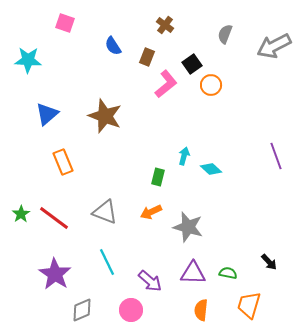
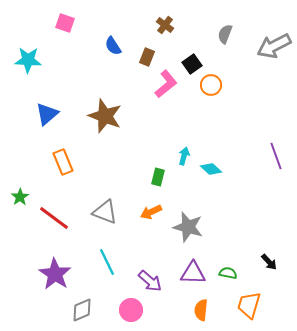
green star: moved 1 px left, 17 px up
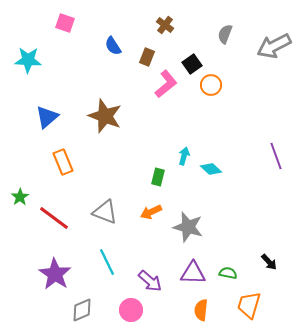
blue triangle: moved 3 px down
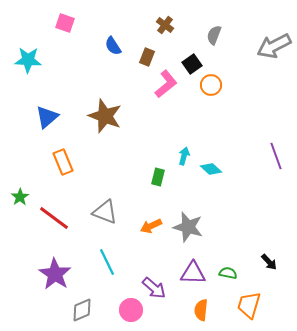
gray semicircle: moved 11 px left, 1 px down
orange arrow: moved 14 px down
purple arrow: moved 4 px right, 7 px down
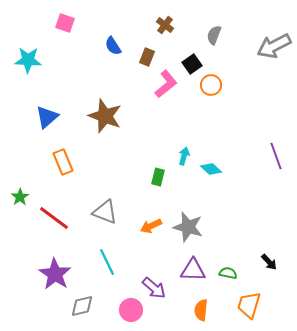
purple triangle: moved 3 px up
gray diamond: moved 4 px up; rotated 10 degrees clockwise
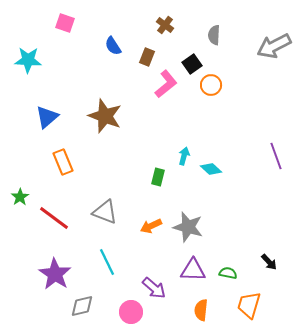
gray semicircle: rotated 18 degrees counterclockwise
pink circle: moved 2 px down
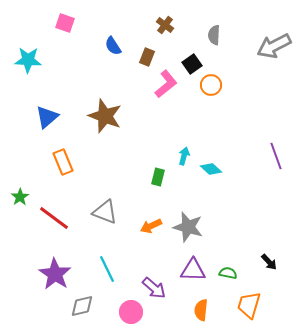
cyan line: moved 7 px down
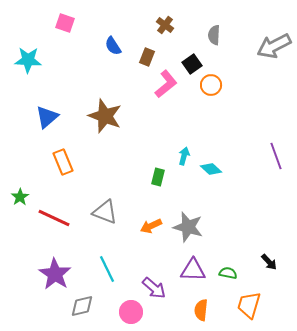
red line: rotated 12 degrees counterclockwise
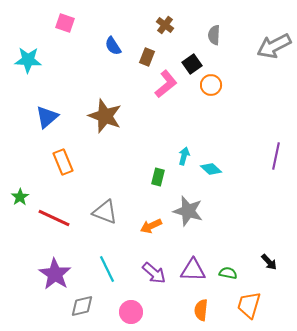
purple line: rotated 32 degrees clockwise
gray star: moved 16 px up
purple arrow: moved 15 px up
